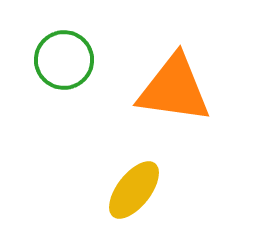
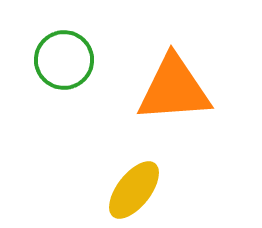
orange triangle: rotated 12 degrees counterclockwise
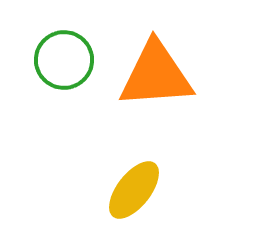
orange triangle: moved 18 px left, 14 px up
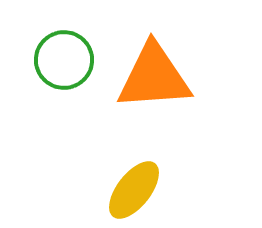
orange triangle: moved 2 px left, 2 px down
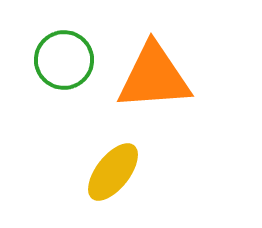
yellow ellipse: moved 21 px left, 18 px up
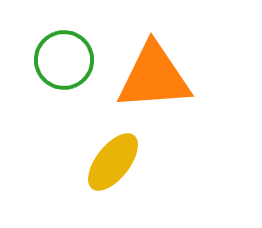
yellow ellipse: moved 10 px up
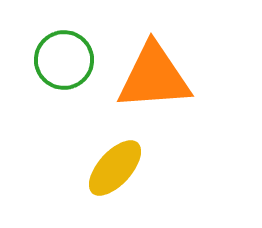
yellow ellipse: moved 2 px right, 6 px down; rotated 4 degrees clockwise
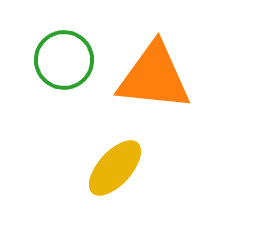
orange triangle: rotated 10 degrees clockwise
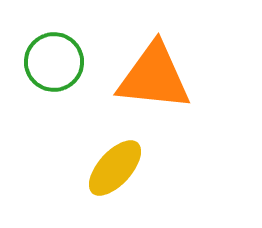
green circle: moved 10 px left, 2 px down
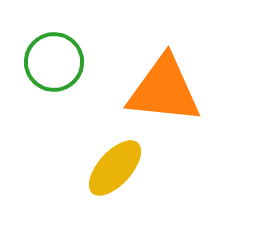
orange triangle: moved 10 px right, 13 px down
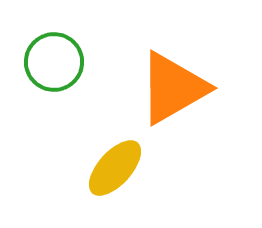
orange triangle: moved 9 px right, 2 px up; rotated 36 degrees counterclockwise
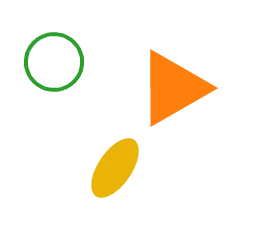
yellow ellipse: rotated 8 degrees counterclockwise
